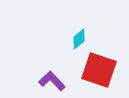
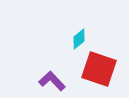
red square: moved 1 px up
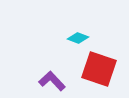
cyan diamond: moved 1 px left, 1 px up; rotated 60 degrees clockwise
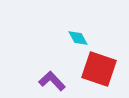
cyan diamond: rotated 40 degrees clockwise
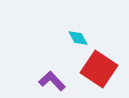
red square: rotated 15 degrees clockwise
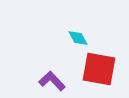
red square: rotated 24 degrees counterclockwise
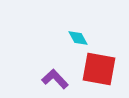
purple L-shape: moved 3 px right, 2 px up
